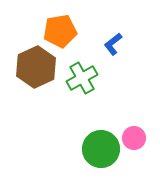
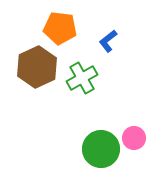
orange pentagon: moved 3 px up; rotated 16 degrees clockwise
blue L-shape: moved 5 px left, 3 px up
brown hexagon: moved 1 px right
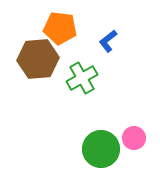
brown hexagon: moved 1 px right, 8 px up; rotated 21 degrees clockwise
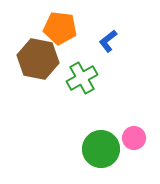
brown hexagon: rotated 15 degrees clockwise
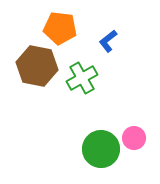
brown hexagon: moved 1 px left, 7 px down
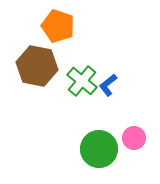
orange pentagon: moved 2 px left, 2 px up; rotated 12 degrees clockwise
blue L-shape: moved 44 px down
green cross: moved 3 px down; rotated 20 degrees counterclockwise
green circle: moved 2 px left
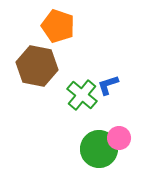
green cross: moved 14 px down
blue L-shape: rotated 20 degrees clockwise
pink circle: moved 15 px left
